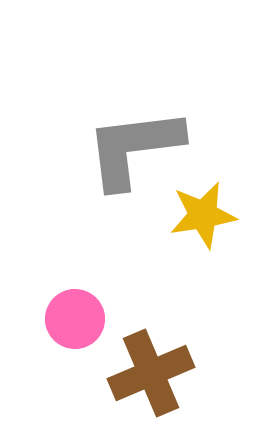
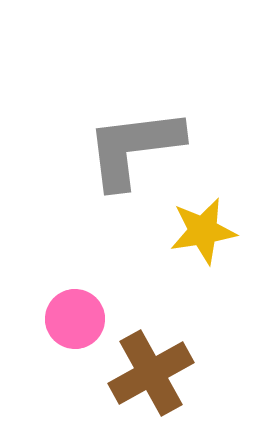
yellow star: moved 16 px down
brown cross: rotated 6 degrees counterclockwise
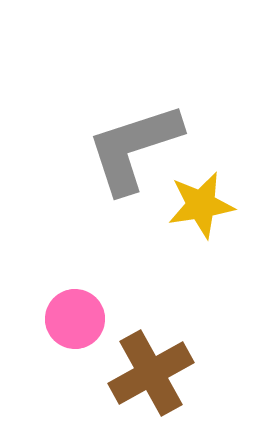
gray L-shape: rotated 11 degrees counterclockwise
yellow star: moved 2 px left, 26 px up
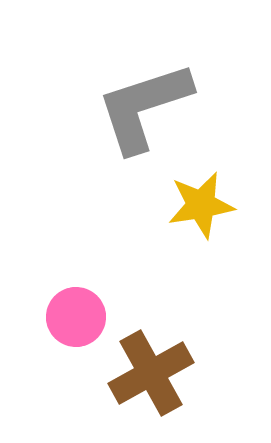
gray L-shape: moved 10 px right, 41 px up
pink circle: moved 1 px right, 2 px up
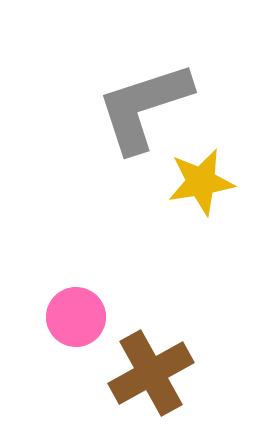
yellow star: moved 23 px up
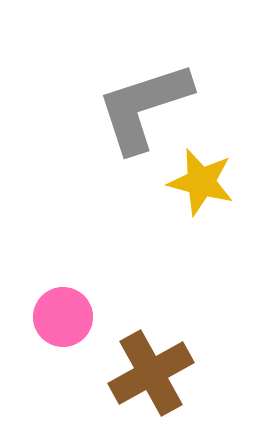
yellow star: rotated 24 degrees clockwise
pink circle: moved 13 px left
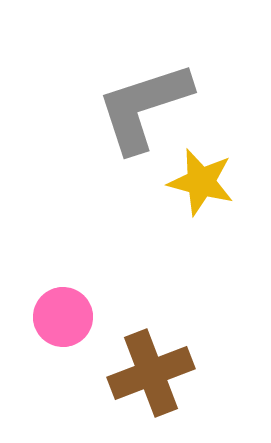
brown cross: rotated 8 degrees clockwise
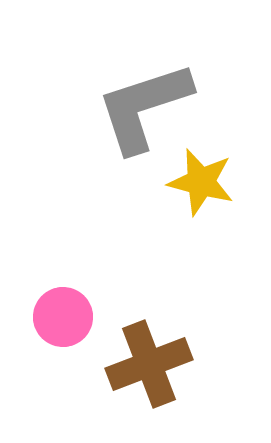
brown cross: moved 2 px left, 9 px up
